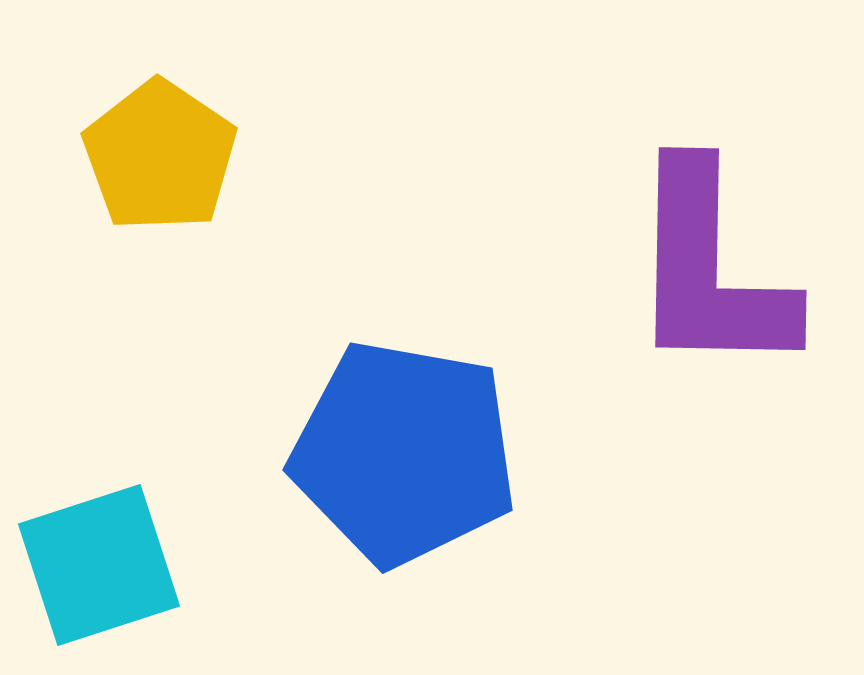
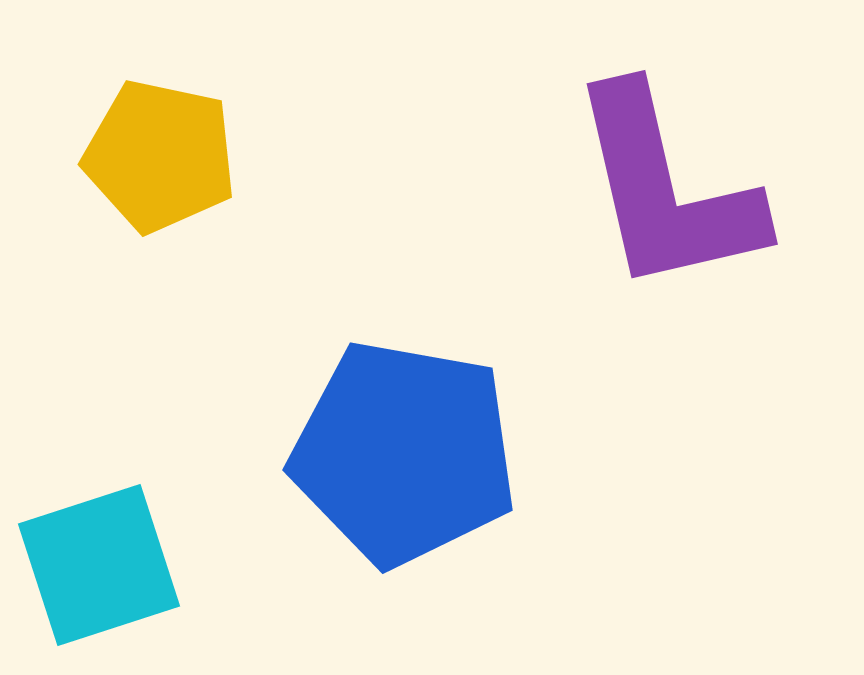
yellow pentagon: rotated 22 degrees counterclockwise
purple L-shape: moved 44 px left, 80 px up; rotated 14 degrees counterclockwise
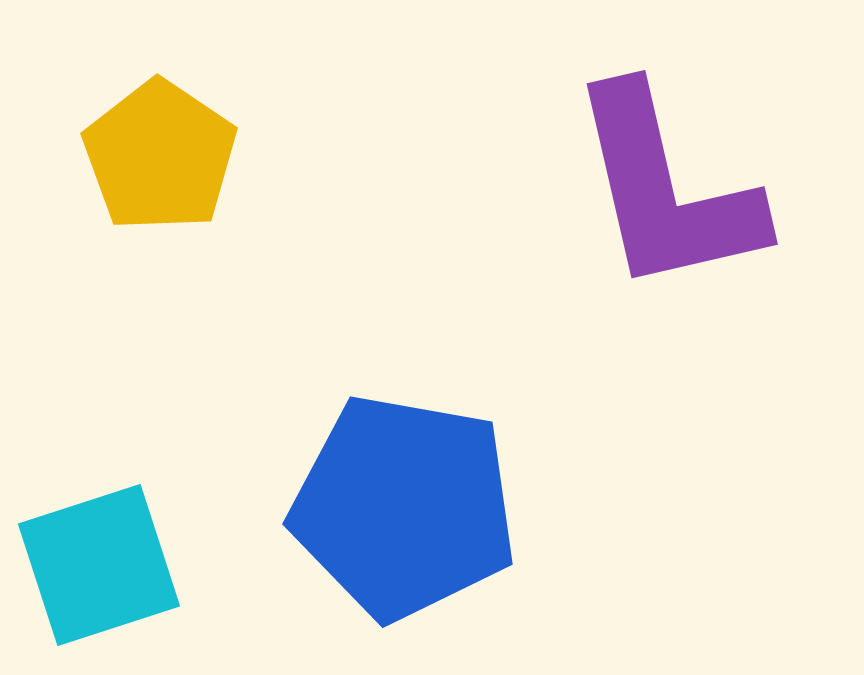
yellow pentagon: rotated 22 degrees clockwise
blue pentagon: moved 54 px down
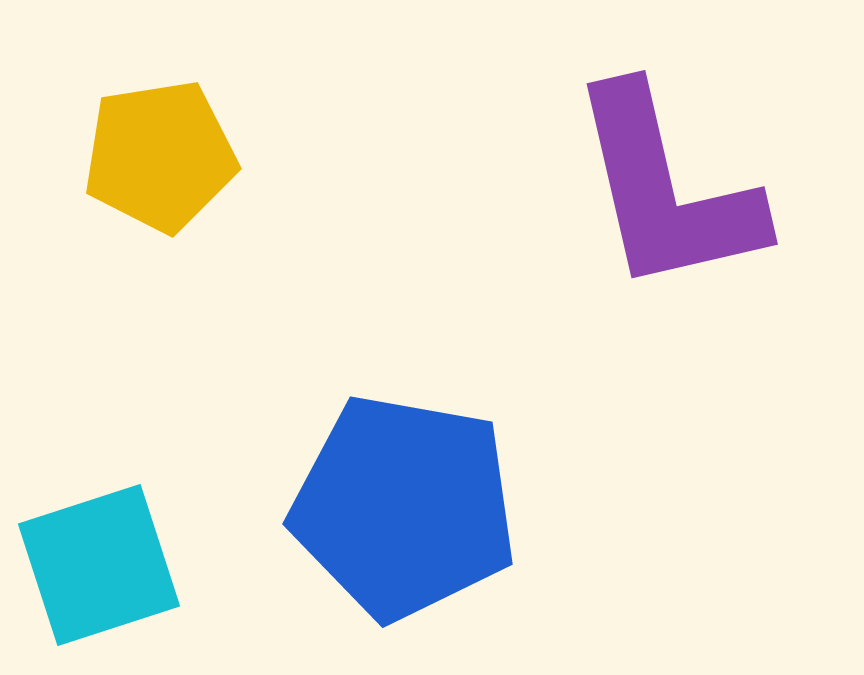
yellow pentagon: rotated 29 degrees clockwise
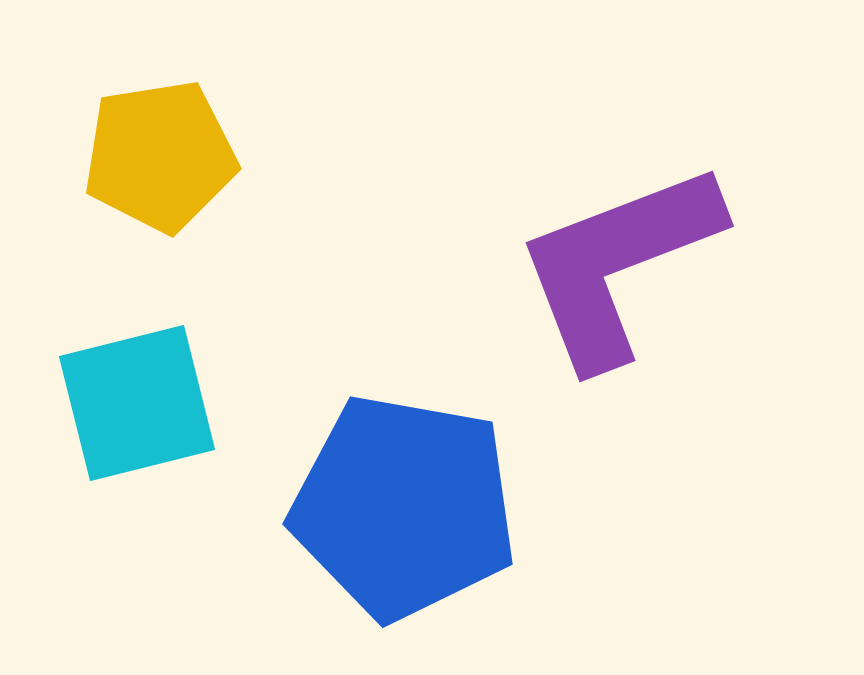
purple L-shape: moved 48 px left, 74 px down; rotated 82 degrees clockwise
cyan square: moved 38 px right, 162 px up; rotated 4 degrees clockwise
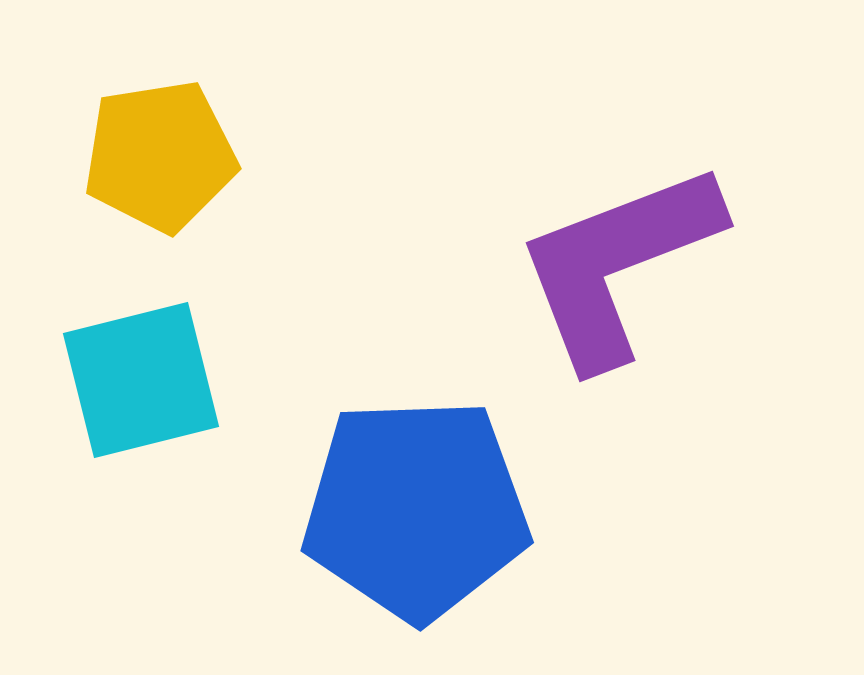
cyan square: moved 4 px right, 23 px up
blue pentagon: moved 12 px right, 2 px down; rotated 12 degrees counterclockwise
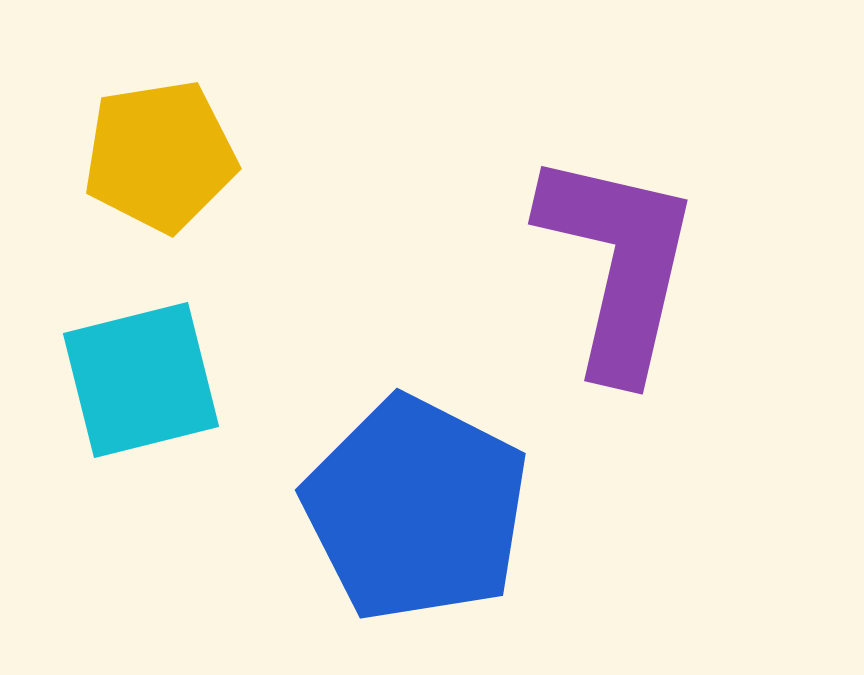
purple L-shape: rotated 124 degrees clockwise
blue pentagon: rotated 29 degrees clockwise
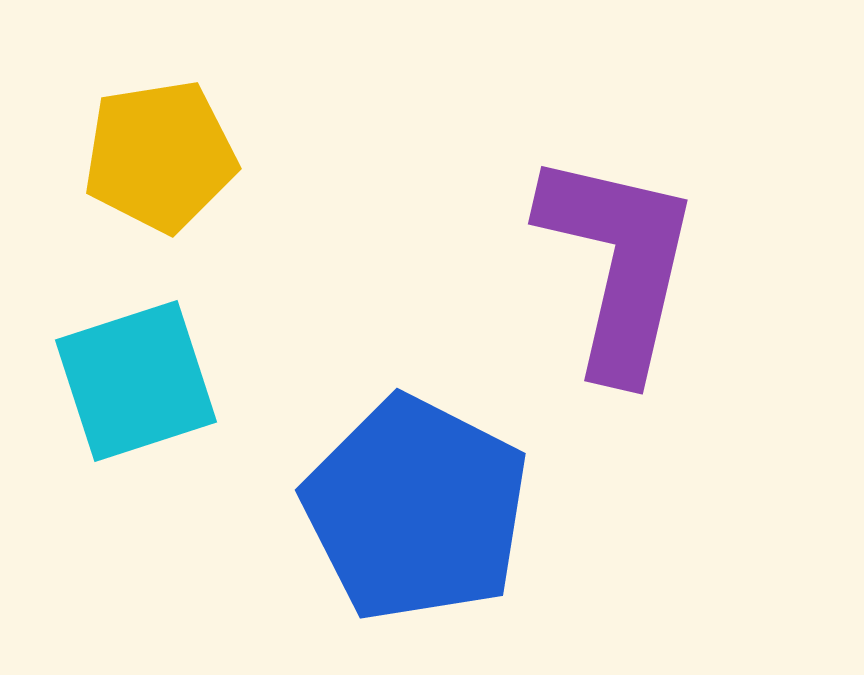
cyan square: moved 5 px left, 1 px down; rotated 4 degrees counterclockwise
